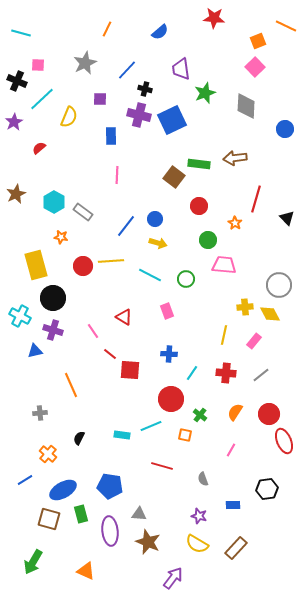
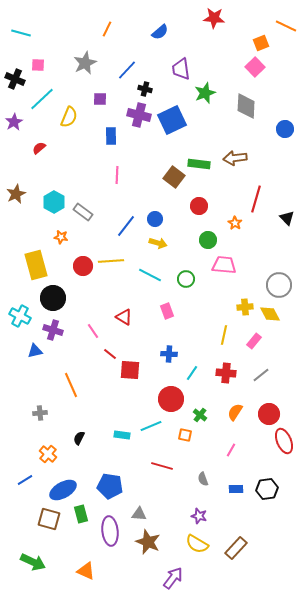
orange square at (258, 41): moved 3 px right, 2 px down
black cross at (17, 81): moved 2 px left, 2 px up
blue rectangle at (233, 505): moved 3 px right, 16 px up
green arrow at (33, 562): rotated 95 degrees counterclockwise
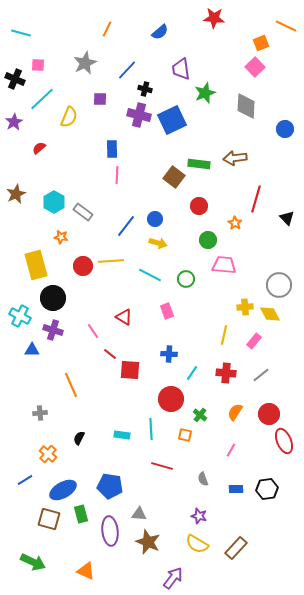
blue rectangle at (111, 136): moved 1 px right, 13 px down
blue triangle at (35, 351): moved 3 px left, 1 px up; rotated 14 degrees clockwise
cyan line at (151, 426): moved 3 px down; rotated 70 degrees counterclockwise
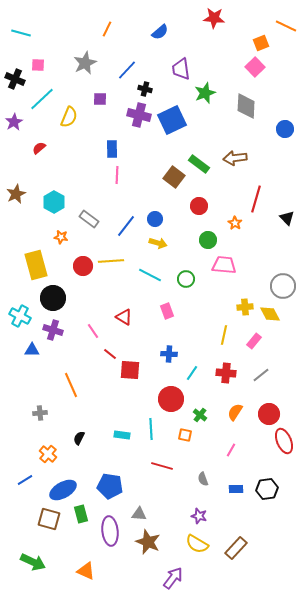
green rectangle at (199, 164): rotated 30 degrees clockwise
gray rectangle at (83, 212): moved 6 px right, 7 px down
gray circle at (279, 285): moved 4 px right, 1 px down
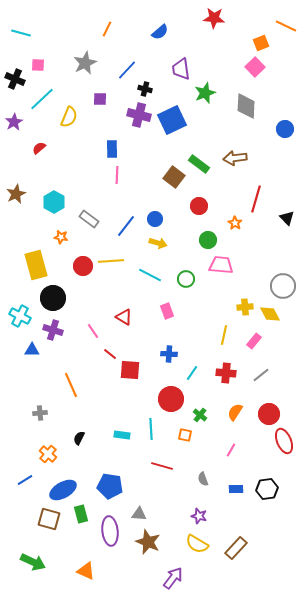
pink trapezoid at (224, 265): moved 3 px left
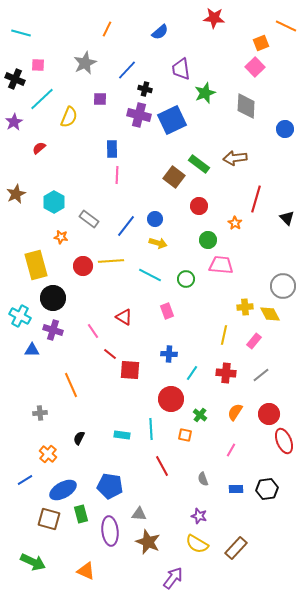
red line at (162, 466): rotated 45 degrees clockwise
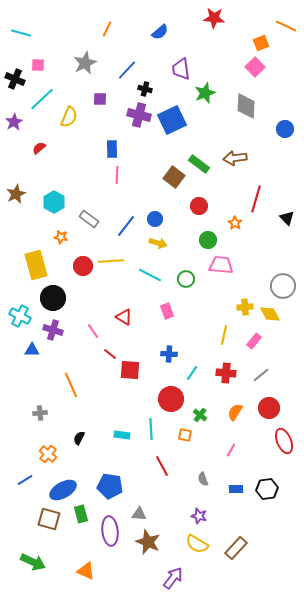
red circle at (269, 414): moved 6 px up
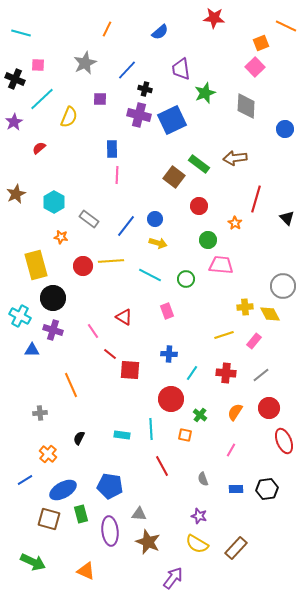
yellow line at (224, 335): rotated 60 degrees clockwise
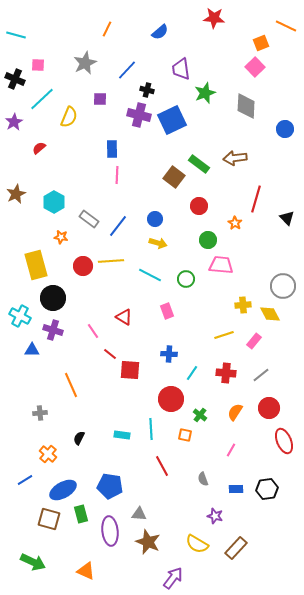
cyan line at (21, 33): moved 5 px left, 2 px down
black cross at (145, 89): moved 2 px right, 1 px down
blue line at (126, 226): moved 8 px left
yellow cross at (245, 307): moved 2 px left, 2 px up
purple star at (199, 516): moved 16 px right
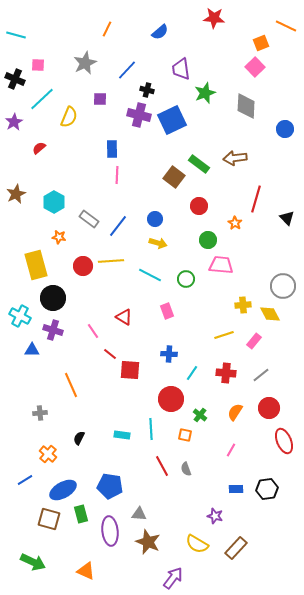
orange star at (61, 237): moved 2 px left
gray semicircle at (203, 479): moved 17 px left, 10 px up
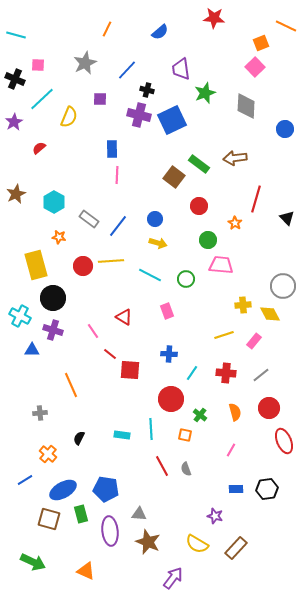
orange semicircle at (235, 412): rotated 132 degrees clockwise
blue pentagon at (110, 486): moved 4 px left, 3 px down
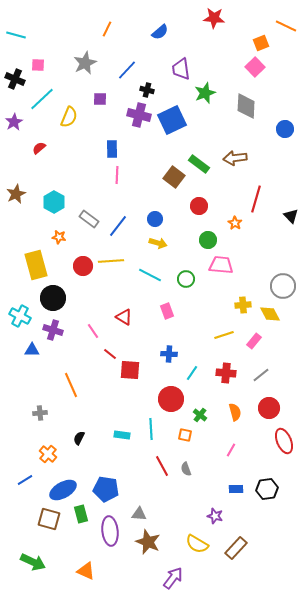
black triangle at (287, 218): moved 4 px right, 2 px up
